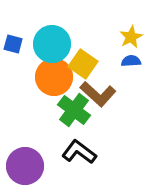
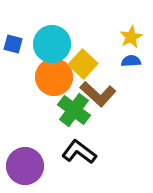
yellow square: rotated 8 degrees clockwise
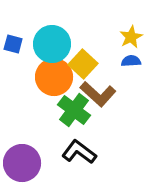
purple circle: moved 3 px left, 3 px up
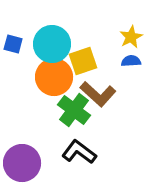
yellow square: moved 3 px up; rotated 28 degrees clockwise
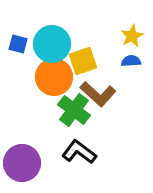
yellow star: moved 1 px right, 1 px up
blue square: moved 5 px right
